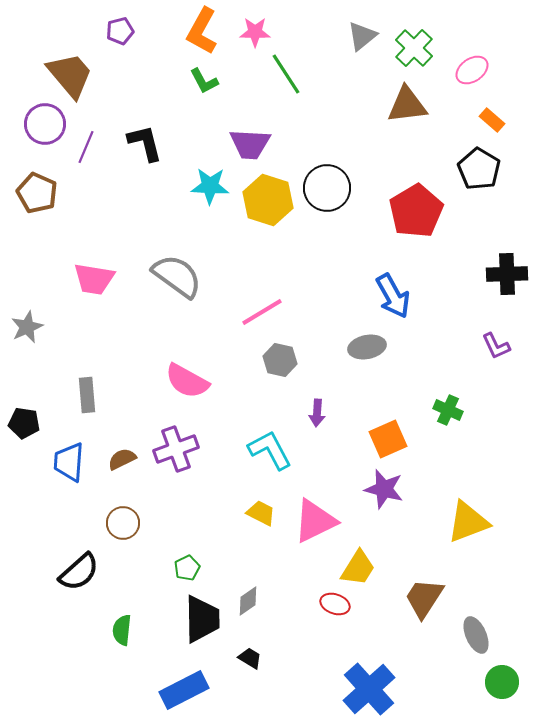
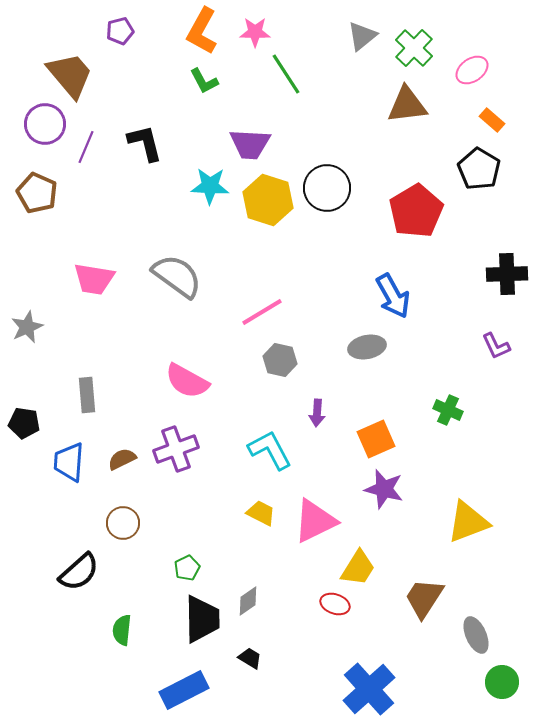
orange square at (388, 439): moved 12 px left
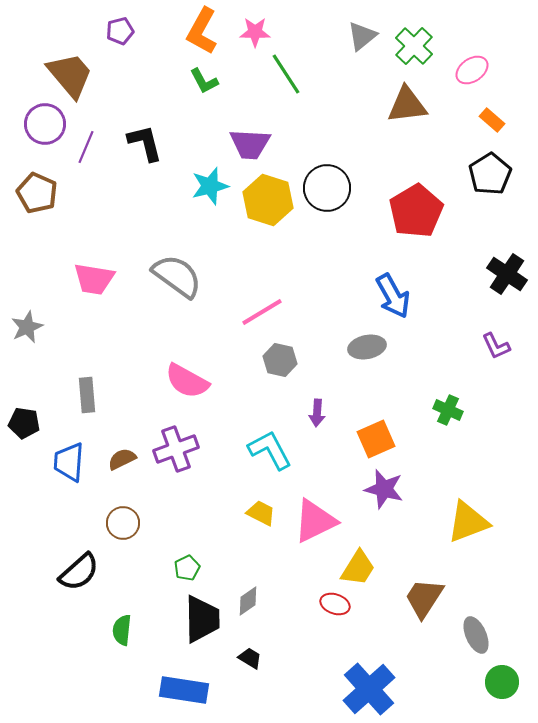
green cross at (414, 48): moved 2 px up
black pentagon at (479, 169): moved 11 px right, 5 px down; rotated 9 degrees clockwise
cyan star at (210, 186): rotated 18 degrees counterclockwise
black cross at (507, 274): rotated 36 degrees clockwise
blue rectangle at (184, 690): rotated 36 degrees clockwise
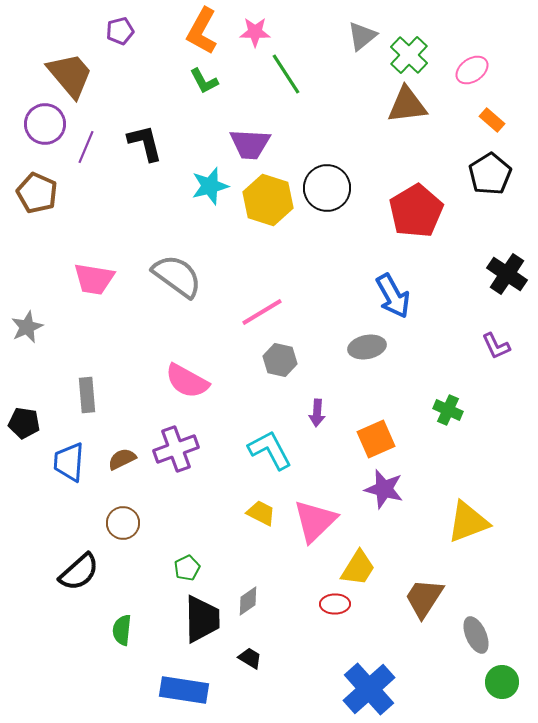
green cross at (414, 46): moved 5 px left, 9 px down
pink triangle at (315, 521): rotated 18 degrees counterclockwise
red ellipse at (335, 604): rotated 20 degrees counterclockwise
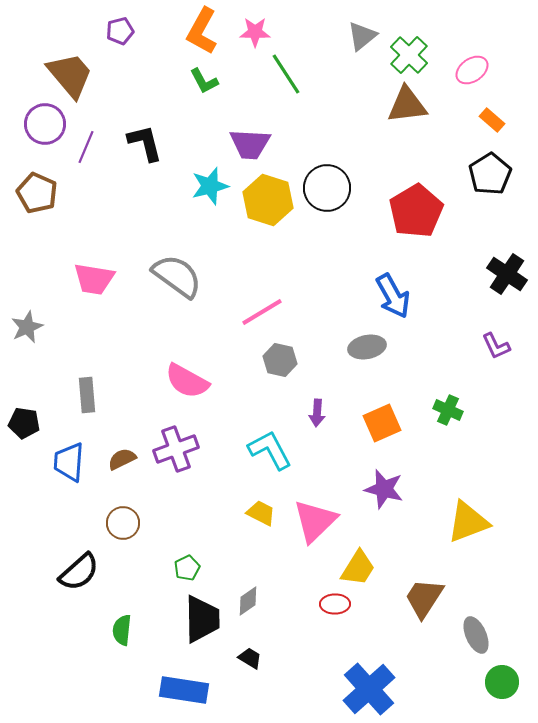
orange square at (376, 439): moved 6 px right, 16 px up
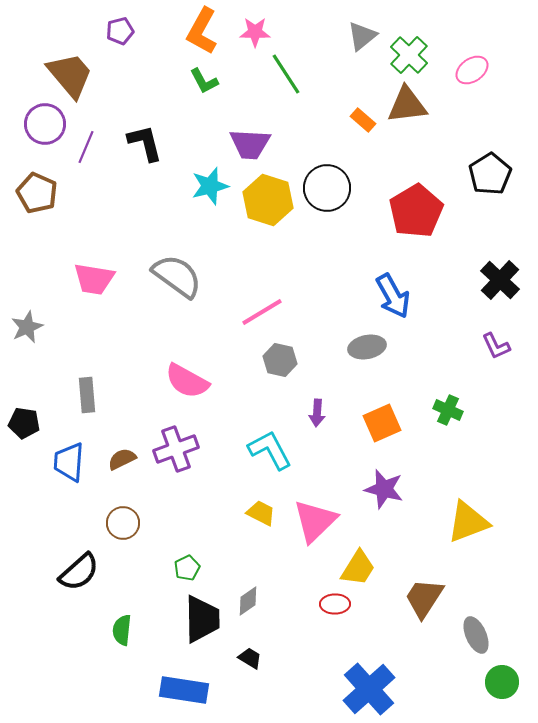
orange rectangle at (492, 120): moved 129 px left
black cross at (507, 274): moved 7 px left, 6 px down; rotated 9 degrees clockwise
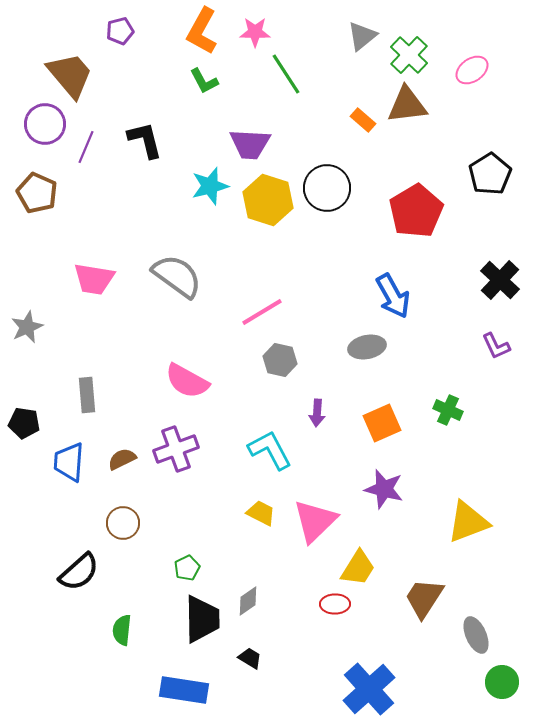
black L-shape at (145, 143): moved 3 px up
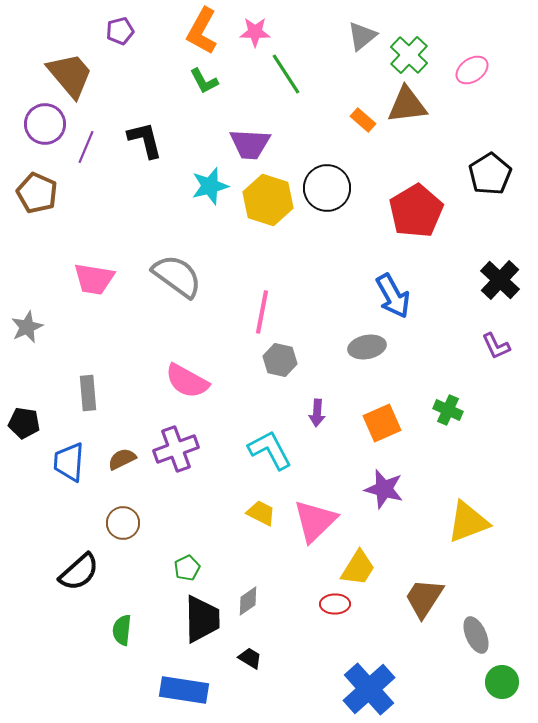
pink line at (262, 312): rotated 48 degrees counterclockwise
gray rectangle at (87, 395): moved 1 px right, 2 px up
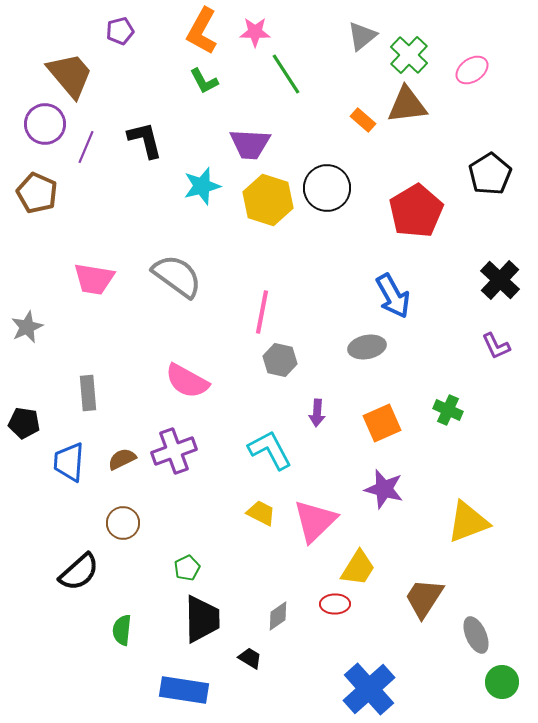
cyan star at (210, 186): moved 8 px left
purple cross at (176, 449): moved 2 px left, 2 px down
gray diamond at (248, 601): moved 30 px right, 15 px down
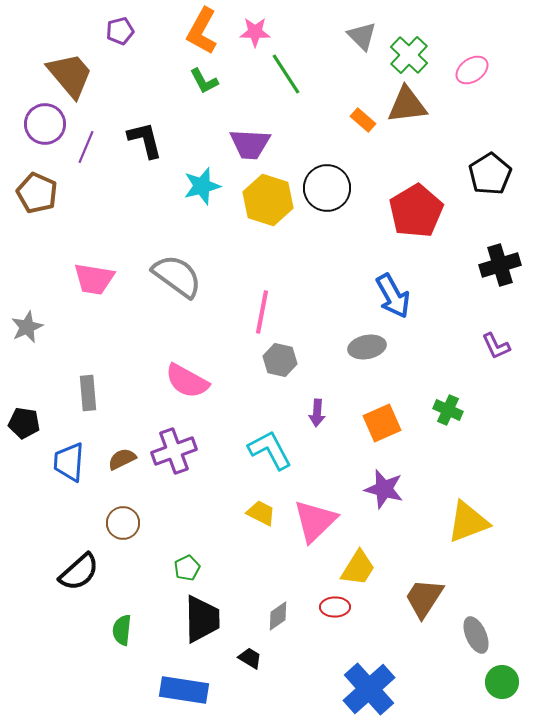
gray triangle at (362, 36): rotated 36 degrees counterclockwise
black cross at (500, 280): moved 15 px up; rotated 30 degrees clockwise
red ellipse at (335, 604): moved 3 px down
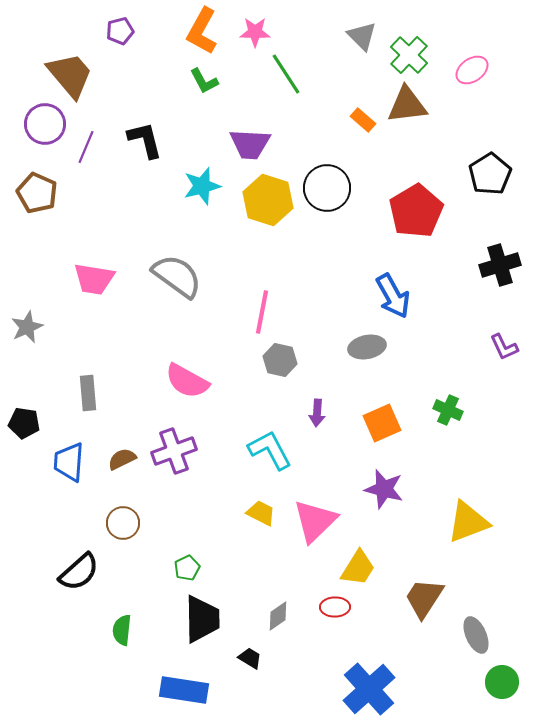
purple L-shape at (496, 346): moved 8 px right, 1 px down
